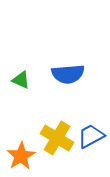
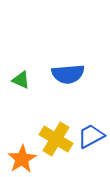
yellow cross: moved 1 px left, 1 px down
orange star: moved 1 px right, 3 px down
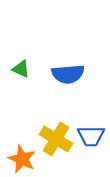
green triangle: moved 11 px up
blue trapezoid: rotated 152 degrees counterclockwise
orange star: rotated 16 degrees counterclockwise
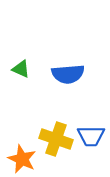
yellow cross: rotated 12 degrees counterclockwise
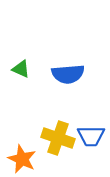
yellow cross: moved 2 px right, 1 px up
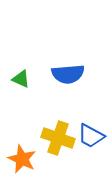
green triangle: moved 10 px down
blue trapezoid: rotated 28 degrees clockwise
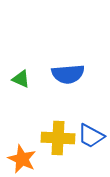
yellow cross: rotated 16 degrees counterclockwise
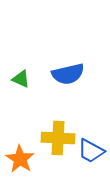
blue semicircle: rotated 8 degrees counterclockwise
blue trapezoid: moved 15 px down
orange star: moved 2 px left; rotated 8 degrees clockwise
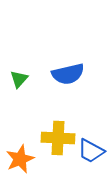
green triangle: moved 2 px left; rotated 48 degrees clockwise
orange star: rotated 16 degrees clockwise
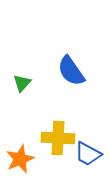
blue semicircle: moved 3 px right, 3 px up; rotated 68 degrees clockwise
green triangle: moved 3 px right, 4 px down
blue trapezoid: moved 3 px left, 3 px down
